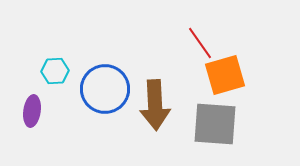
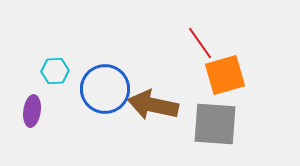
brown arrow: moved 2 px left; rotated 105 degrees clockwise
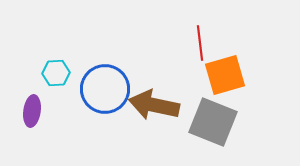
red line: rotated 28 degrees clockwise
cyan hexagon: moved 1 px right, 2 px down
brown arrow: moved 1 px right
gray square: moved 2 px left, 2 px up; rotated 18 degrees clockwise
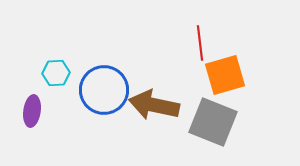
blue circle: moved 1 px left, 1 px down
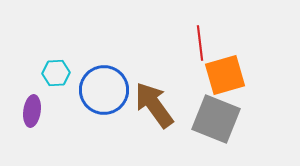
brown arrow: rotated 42 degrees clockwise
gray square: moved 3 px right, 3 px up
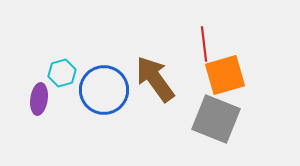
red line: moved 4 px right, 1 px down
cyan hexagon: moved 6 px right; rotated 12 degrees counterclockwise
brown arrow: moved 1 px right, 26 px up
purple ellipse: moved 7 px right, 12 px up
